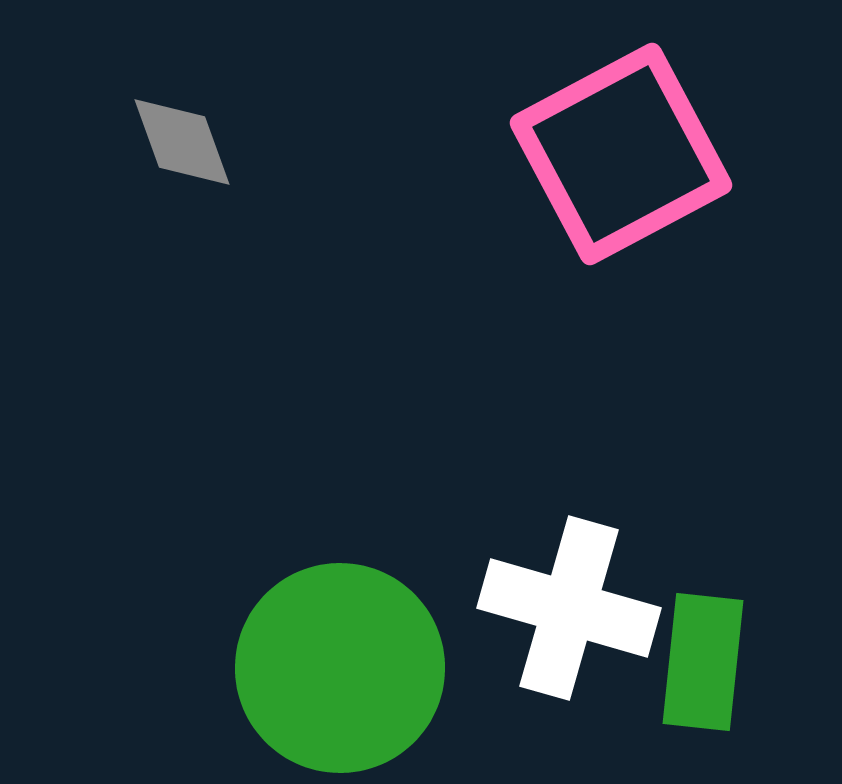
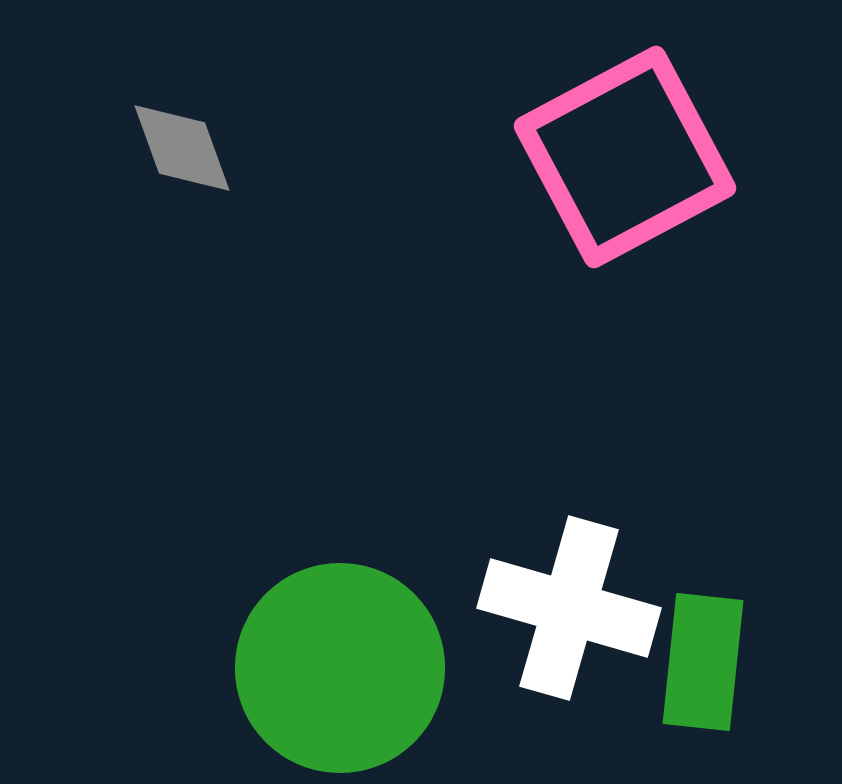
gray diamond: moved 6 px down
pink square: moved 4 px right, 3 px down
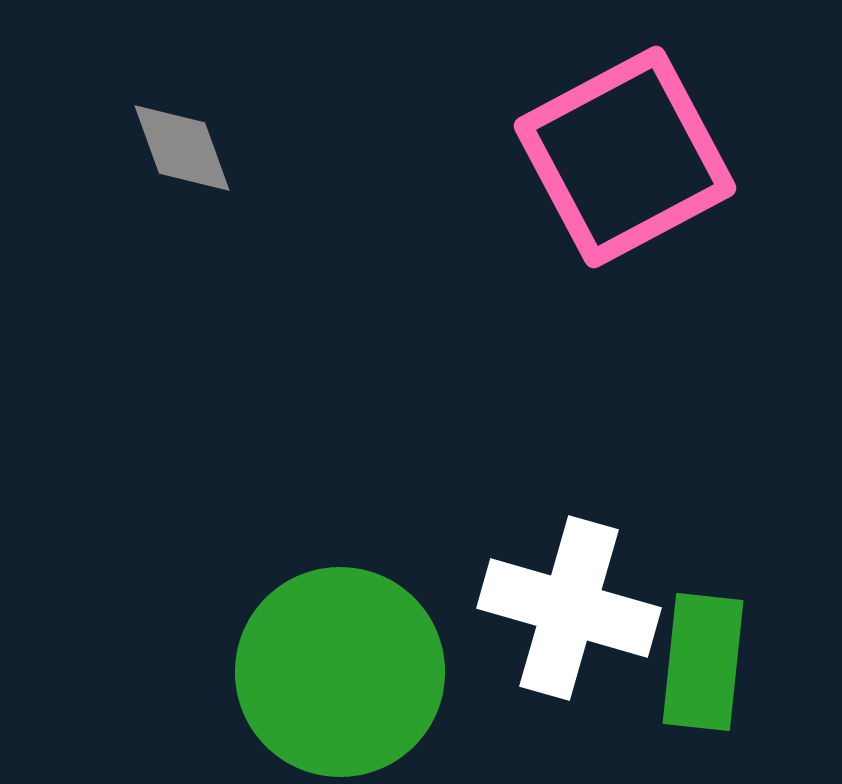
green circle: moved 4 px down
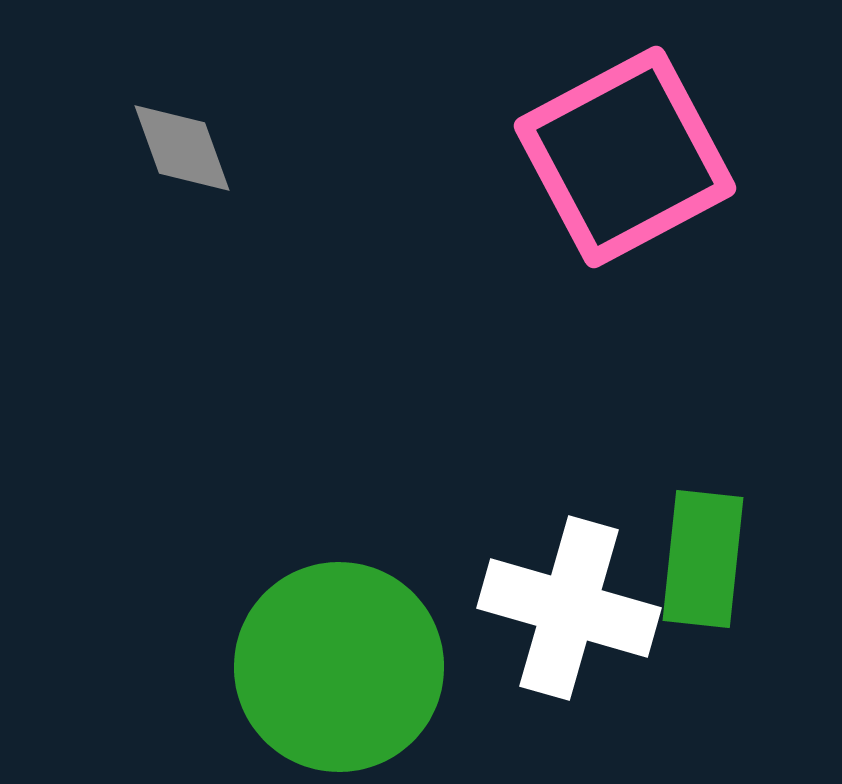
green rectangle: moved 103 px up
green circle: moved 1 px left, 5 px up
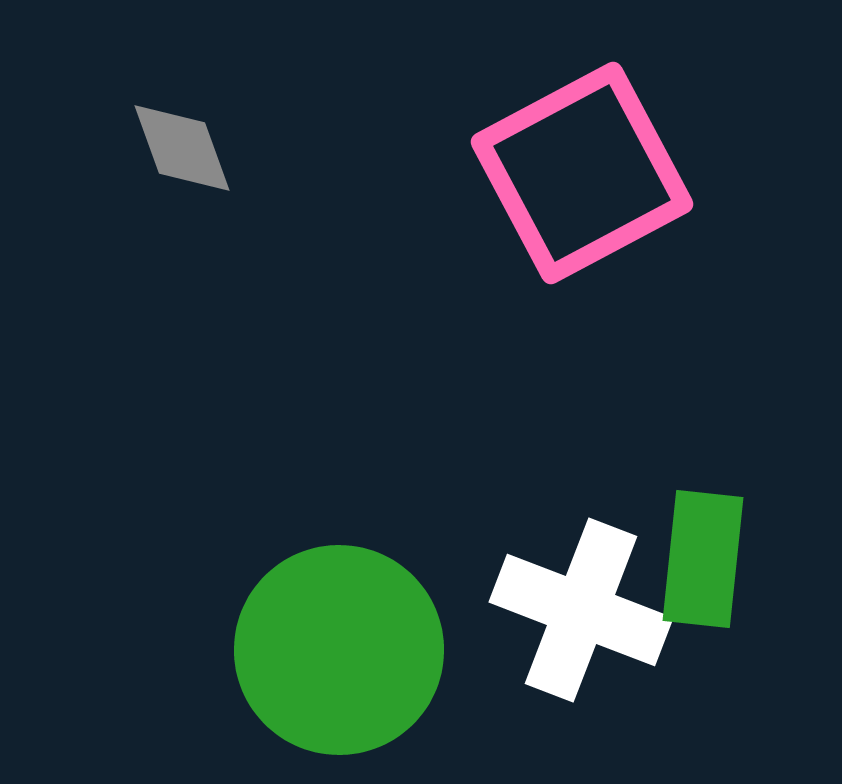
pink square: moved 43 px left, 16 px down
white cross: moved 12 px right, 2 px down; rotated 5 degrees clockwise
green circle: moved 17 px up
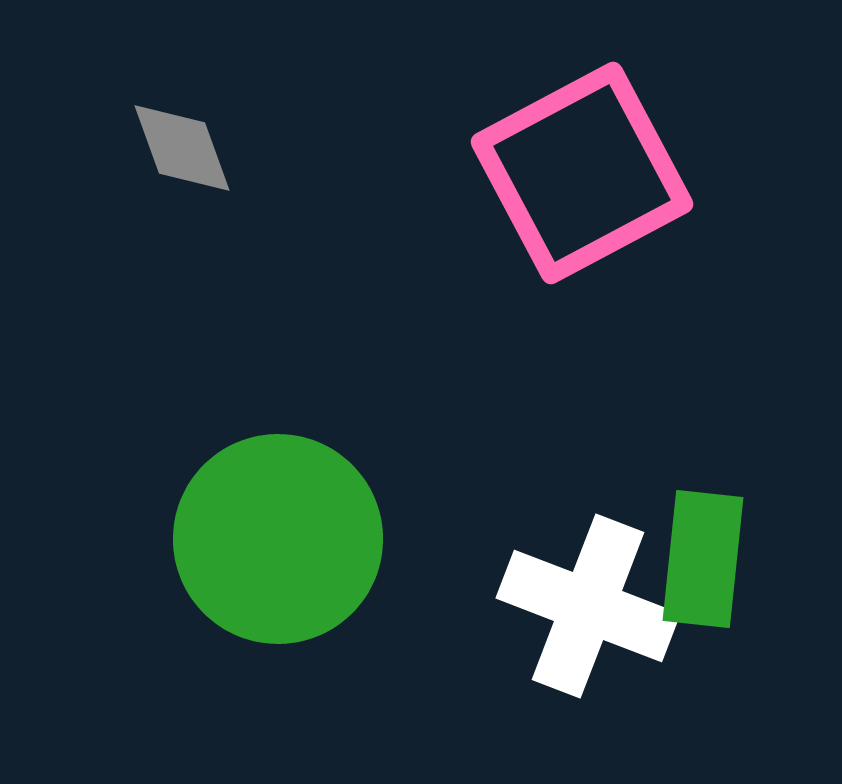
white cross: moved 7 px right, 4 px up
green circle: moved 61 px left, 111 px up
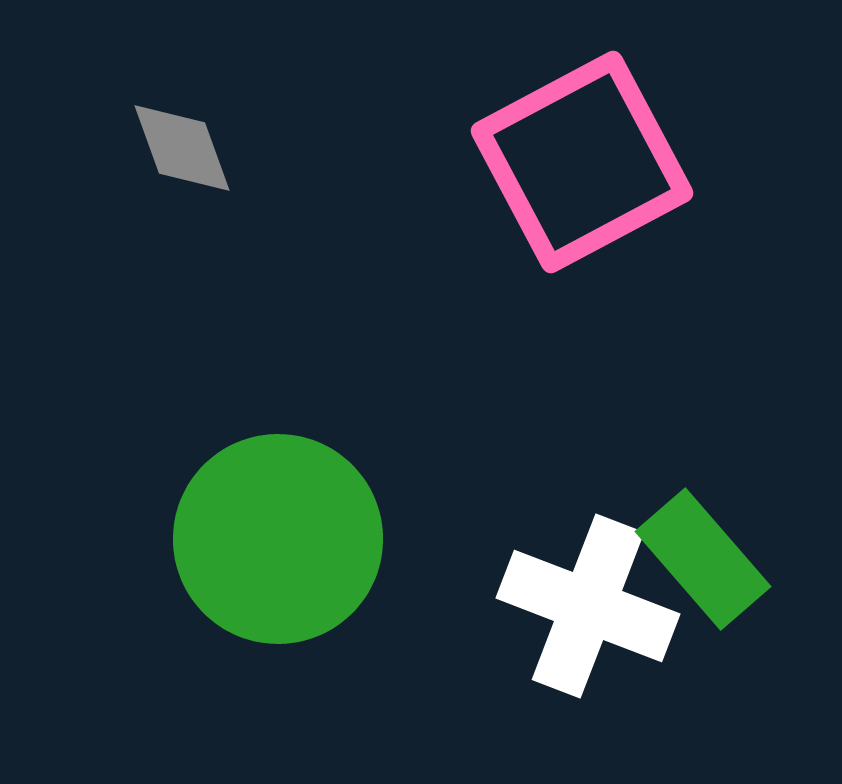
pink square: moved 11 px up
green rectangle: rotated 47 degrees counterclockwise
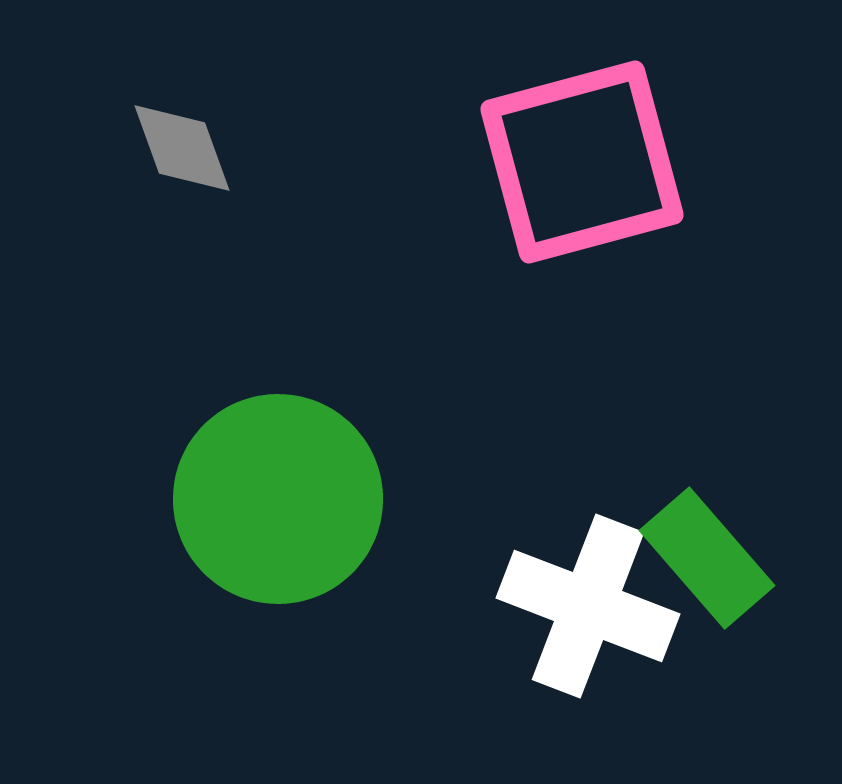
pink square: rotated 13 degrees clockwise
green circle: moved 40 px up
green rectangle: moved 4 px right, 1 px up
